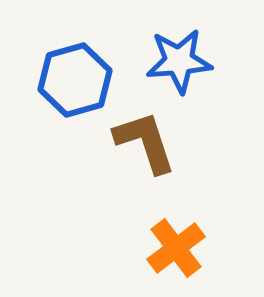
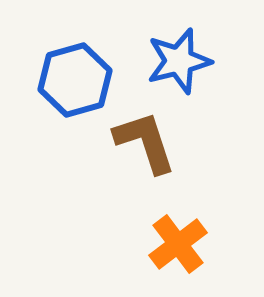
blue star: rotated 10 degrees counterclockwise
orange cross: moved 2 px right, 4 px up
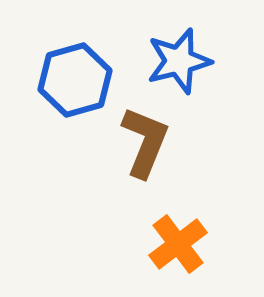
brown L-shape: rotated 40 degrees clockwise
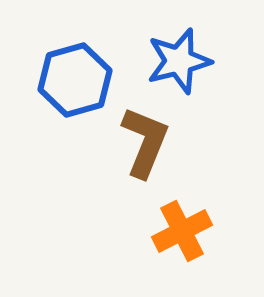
orange cross: moved 4 px right, 13 px up; rotated 10 degrees clockwise
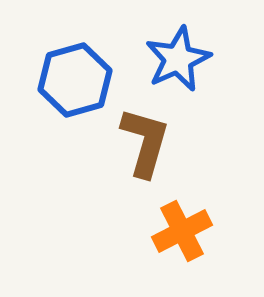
blue star: moved 1 px left, 2 px up; rotated 10 degrees counterclockwise
brown L-shape: rotated 6 degrees counterclockwise
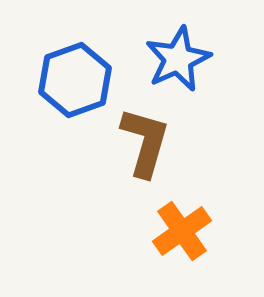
blue hexagon: rotated 4 degrees counterclockwise
orange cross: rotated 8 degrees counterclockwise
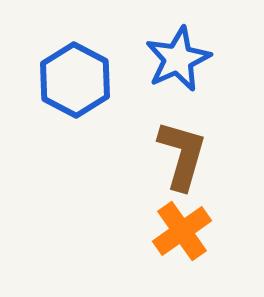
blue hexagon: rotated 12 degrees counterclockwise
brown L-shape: moved 37 px right, 13 px down
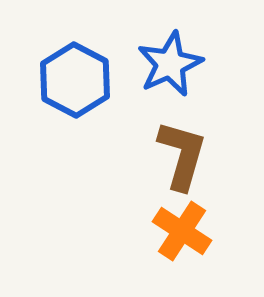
blue star: moved 8 px left, 5 px down
orange cross: rotated 22 degrees counterclockwise
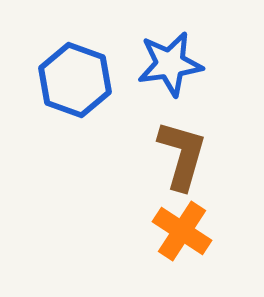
blue star: rotated 16 degrees clockwise
blue hexagon: rotated 8 degrees counterclockwise
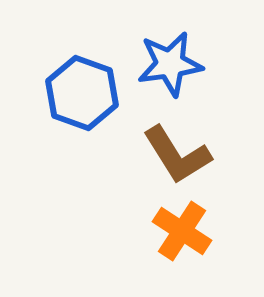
blue hexagon: moved 7 px right, 13 px down
brown L-shape: moved 5 px left; rotated 132 degrees clockwise
